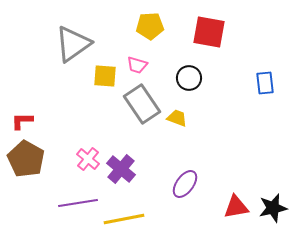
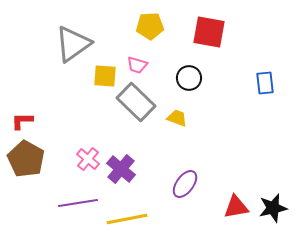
gray rectangle: moved 6 px left, 2 px up; rotated 12 degrees counterclockwise
yellow line: moved 3 px right
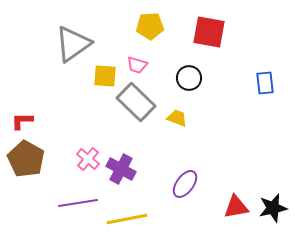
purple cross: rotated 12 degrees counterclockwise
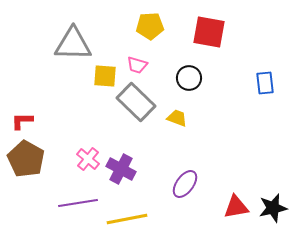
gray triangle: rotated 36 degrees clockwise
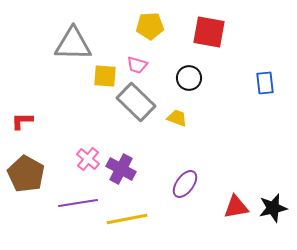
brown pentagon: moved 15 px down
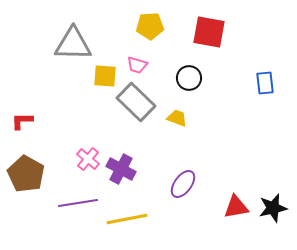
purple ellipse: moved 2 px left
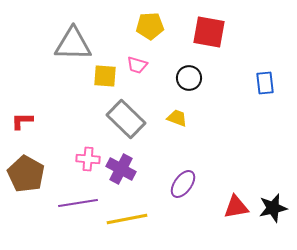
gray rectangle: moved 10 px left, 17 px down
pink cross: rotated 35 degrees counterclockwise
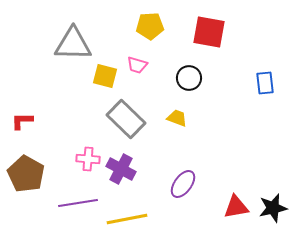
yellow square: rotated 10 degrees clockwise
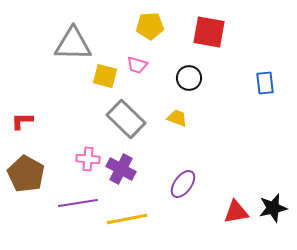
red triangle: moved 5 px down
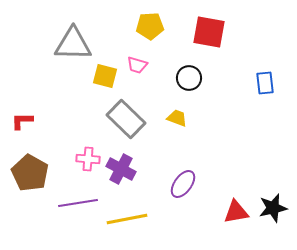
brown pentagon: moved 4 px right, 1 px up
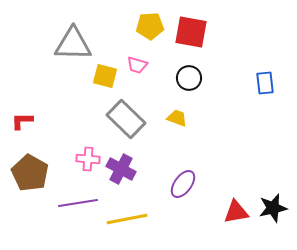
red square: moved 18 px left
